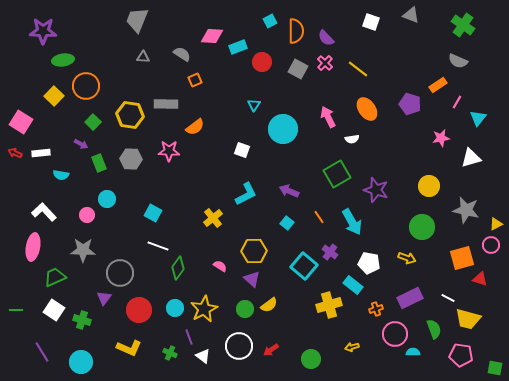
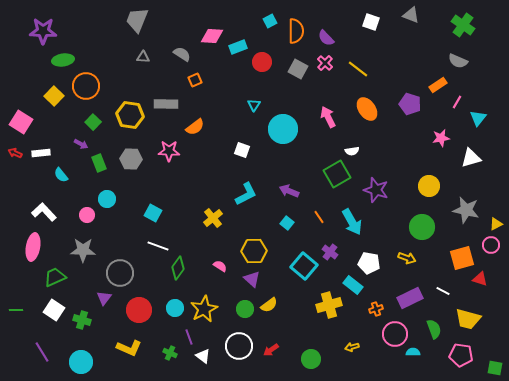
white semicircle at (352, 139): moved 12 px down
cyan semicircle at (61, 175): rotated 42 degrees clockwise
white line at (448, 298): moved 5 px left, 7 px up
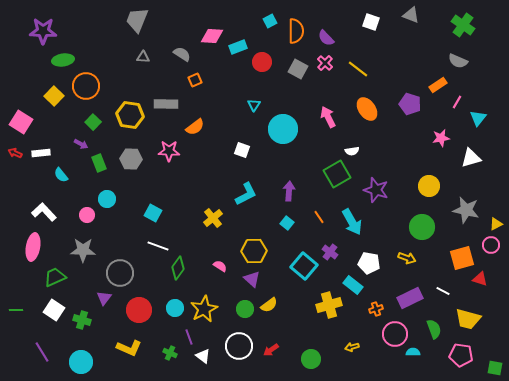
purple arrow at (289, 191): rotated 72 degrees clockwise
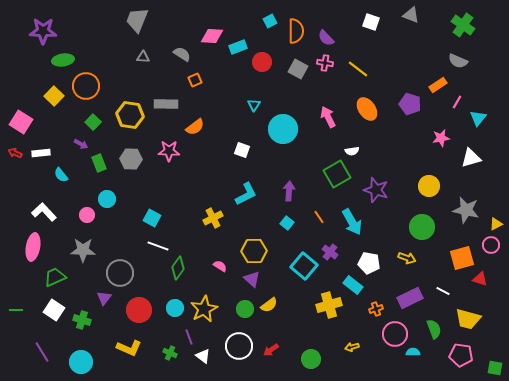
pink cross at (325, 63): rotated 35 degrees counterclockwise
cyan square at (153, 213): moved 1 px left, 5 px down
yellow cross at (213, 218): rotated 12 degrees clockwise
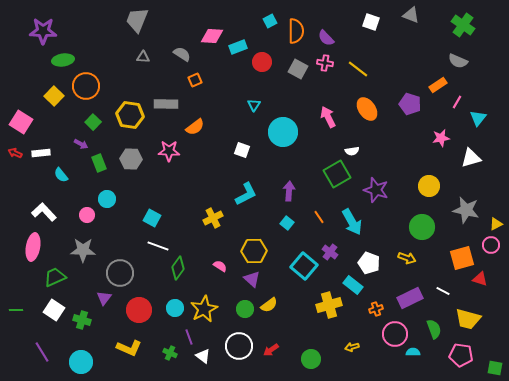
cyan circle at (283, 129): moved 3 px down
white pentagon at (369, 263): rotated 10 degrees clockwise
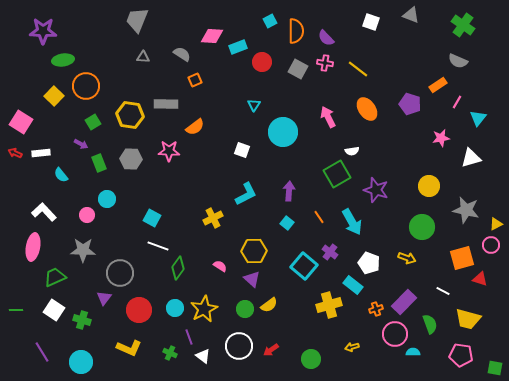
green square at (93, 122): rotated 14 degrees clockwise
purple rectangle at (410, 298): moved 6 px left, 4 px down; rotated 20 degrees counterclockwise
green semicircle at (434, 329): moved 4 px left, 5 px up
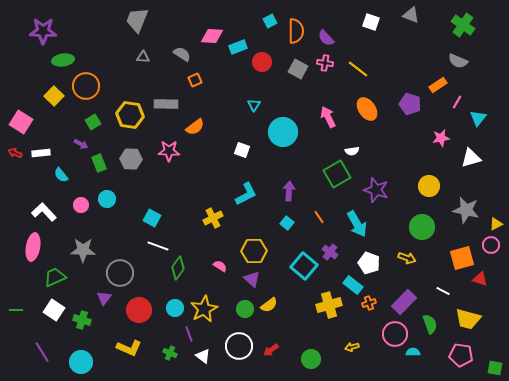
pink circle at (87, 215): moved 6 px left, 10 px up
cyan arrow at (352, 222): moved 5 px right, 2 px down
orange cross at (376, 309): moved 7 px left, 6 px up
purple line at (189, 337): moved 3 px up
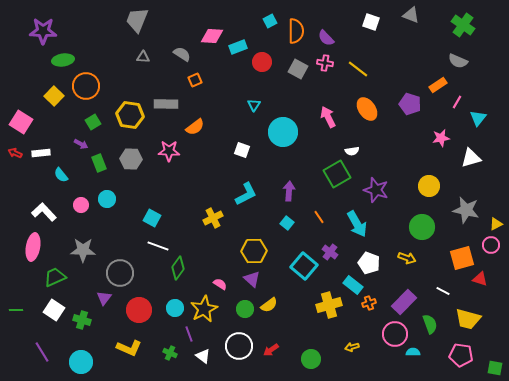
pink semicircle at (220, 266): moved 18 px down
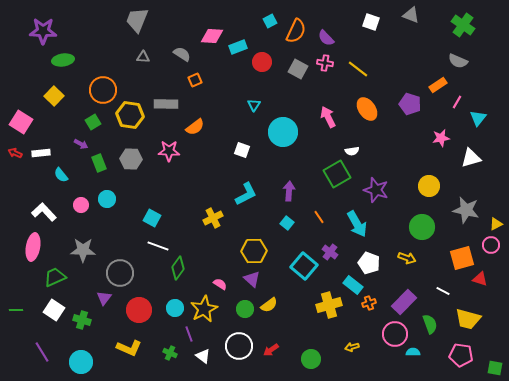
orange semicircle at (296, 31): rotated 25 degrees clockwise
orange circle at (86, 86): moved 17 px right, 4 px down
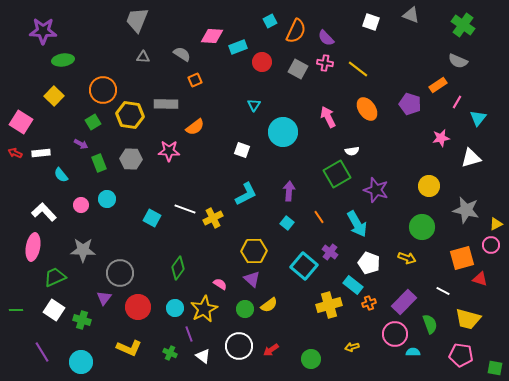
white line at (158, 246): moved 27 px right, 37 px up
red circle at (139, 310): moved 1 px left, 3 px up
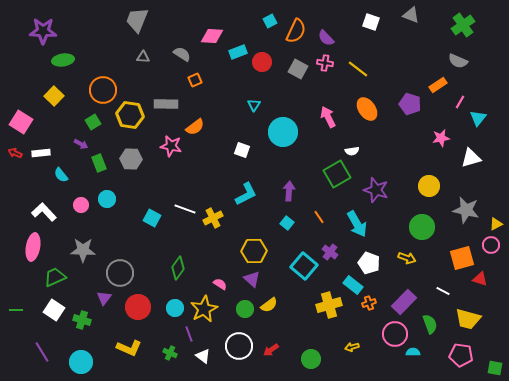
green cross at (463, 25): rotated 20 degrees clockwise
cyan rectangle at (238, 47): moved 5 px down
pink line at (457, 102): moved 3 px right
pink star at (169, 151): moved 2 px right, 5 px up; rotated 10 degrees clockwise
